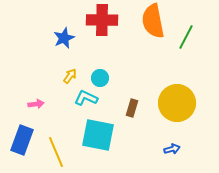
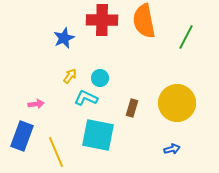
orange semicircle: moved 9 px left
blue rectangle: moved 4 px up
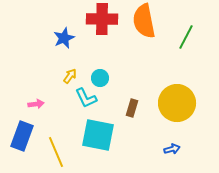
red cross: moved 1 px up
cyan L-shape: rotated 140 degrees counterclockwise
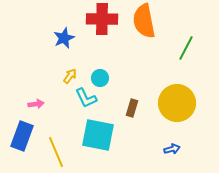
green line: moved 11 px down
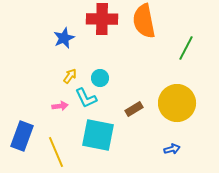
pink arrow: moved 24 px right, 2 px down
brown rectangle: moved 2 px right, 1 px down; rotated 42 degrees clockwise
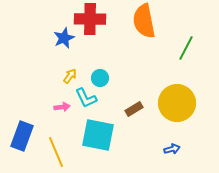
red cross: moved 12 px left
pink arrow: moved 2 px right, 1 px down
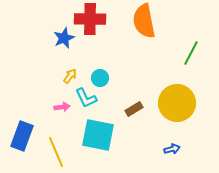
green line: moved 5 px right, 5 px down
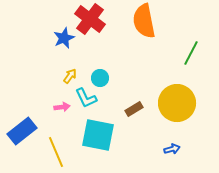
red cross: rotated 36 degrees clockwise
blue rectangle: moved 5 px up; rotated 32 degrees clockwise
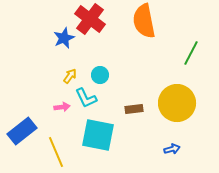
cyan circle: moved 3 px up
brown rectangle: rotated 24 degrees clockwise
